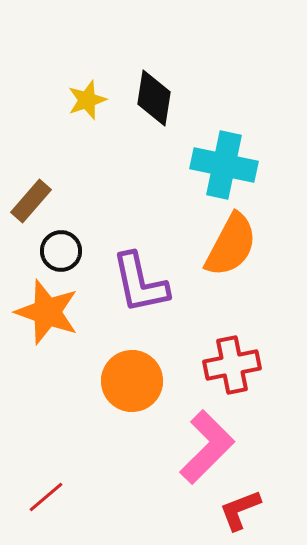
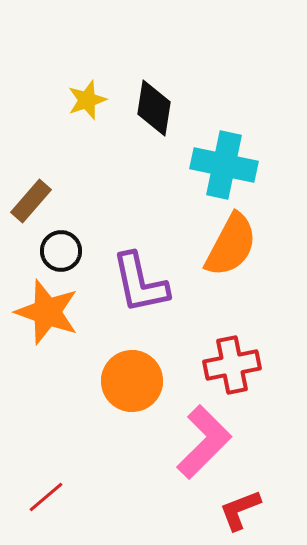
black diamond: moved 10 px down
pink L-shape: moved 3 px left, 5 px up
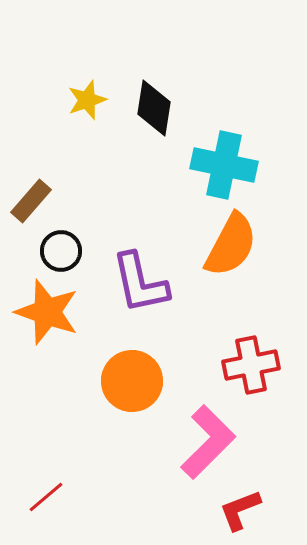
red cross: moved 19 px right
pink L-shape: moved 4 px right
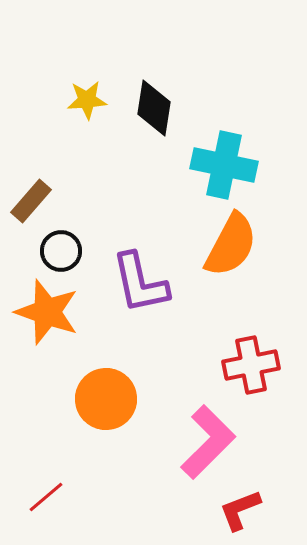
yellow star: rotated 15 degrees clockwise
orange circle: moved 26 px left, 18 px down
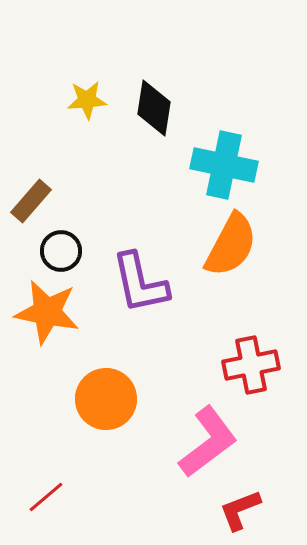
orange star: rotated 8 degrees counterclockwise
pink L-shape: rotated 8 degrees clockwise
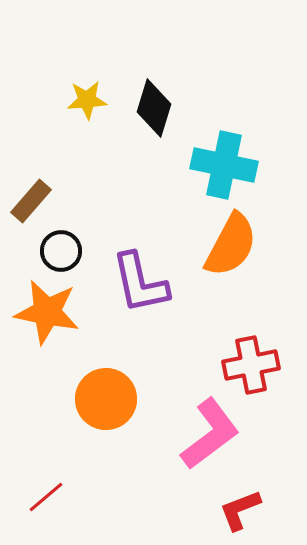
black diamond: rotated 8 degrees clockwise
pink L-shape: moved 2 px right, 8 px up
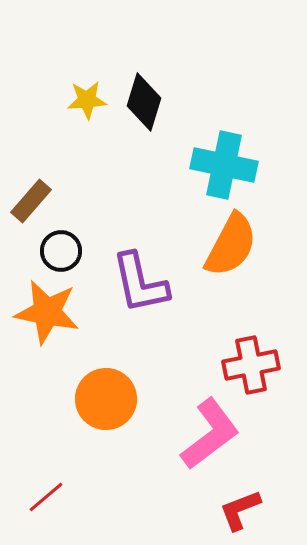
black diamond: moved 10 px left, 6 px up
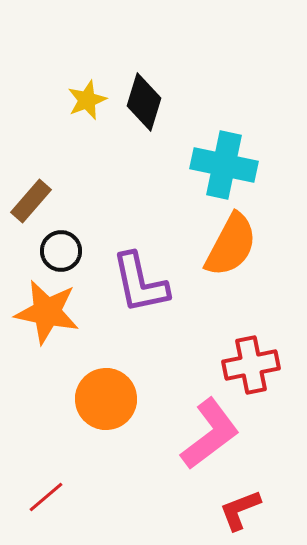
yellow star: rotated 18 degrees counterclockwise
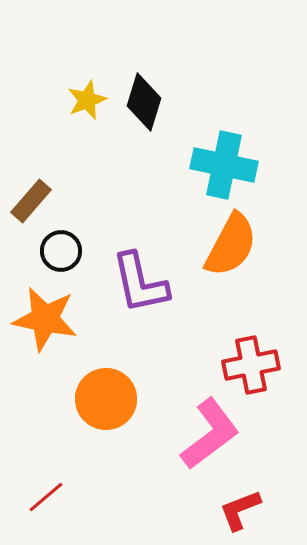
orange star: moved 2 px left, 7 px down
